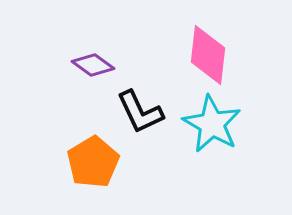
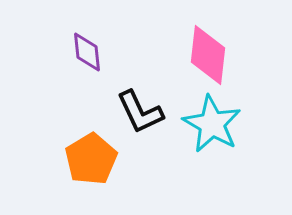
purple diamond: moved 6 px left, 13 px up; rotated 48 degrees clockwise
orange pentagon: moved 2 px left, 3 px up
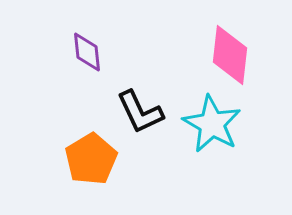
pink diamond: moved 22 px right
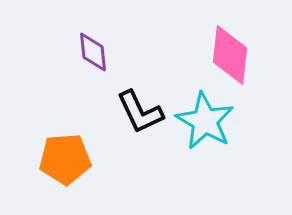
purple diamond: moved 6 px right
cyan star: moved 7 px left, 3 px up
orange pentagon: moved 26 px left; rotated 27 degrees clockwise
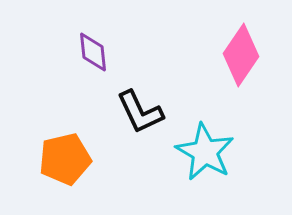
pink diamond: moved 11 px right; rotated 28 degrees clockwise
cyan star: moved 31 px down
orange pentagon: rotated 9 degrees counterclockwise
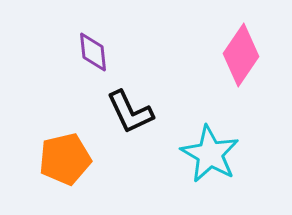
black L-shape: moved 10 px left
cyan star: moved 5 px right, 2 px down
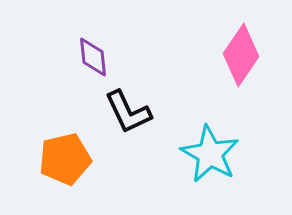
purple diamond: moved 5 px down
black L-shape: moved 2 px left
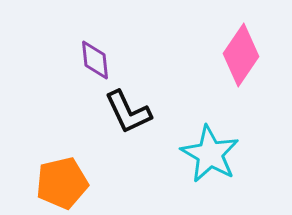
purple diamond: moved 2 px right, 3 px down
orange pentagon: moved 3 px left, 24 px down
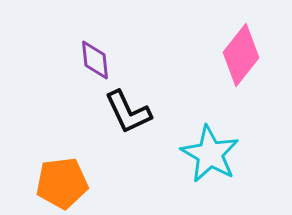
pink diamond: rotated 4 degrees clockwise
orange pentagon: rotated 6 degrees clockwise
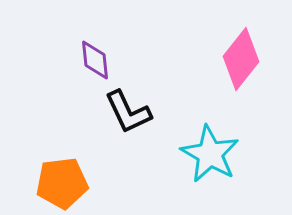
pink diamond: moved 4 px down
